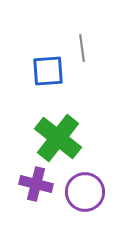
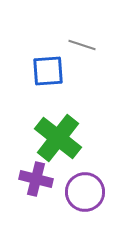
gray line: moved 3 px up; rotated 64 degrees counterclockwise
purple cross: moved 5 px up
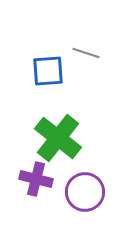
gray line: moved 4 px right, 8 px down
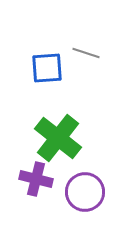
blue square: moved 1 px left, 3 px up
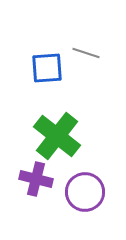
green cross: moved 1 px left, 2 px up
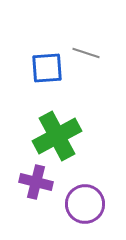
green cross: rotated 24 degrees clockwise
purple cross: moved 3 px down
purple circle: moved 12 px down
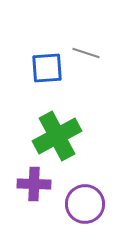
purple cross: moved 2 px left, 2 px down; rotated 12 degrees counterclockwise
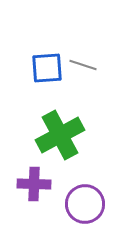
gray line: moved 3 px left, 12 px down
green cross: moved 3 px right, 1 px up
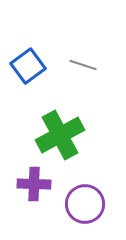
blue square: moved 19 px left, 2 px up; rotated 32 degrees counterclockwise
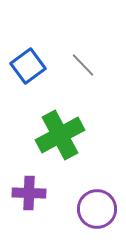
gray line: rotated 28 degrees clockwise
purple cross: moved 5 px left, 9 px down
purple circle: moved 12 px right, 5 px down
